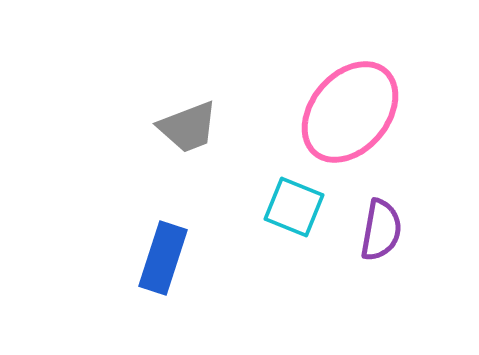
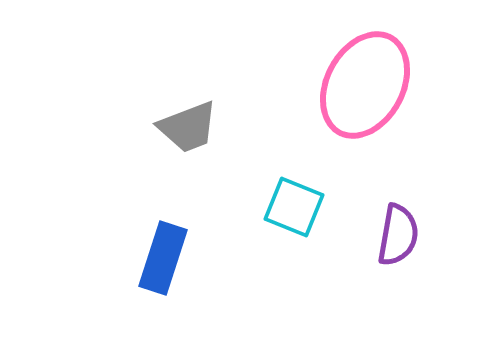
pink ellipse: moved 15 px right, 27 px up; rotated 12 degrees counterclockwise
purple semicircle: moved 17 px right, 5 px down
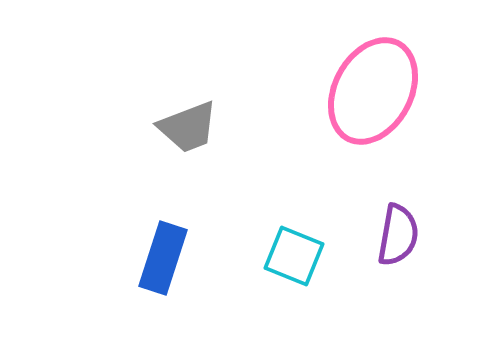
pink ellipse: moved 8 px right, 6 px down
cyan square: moved 49 px down
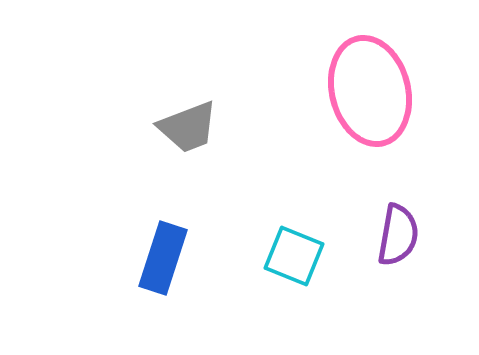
pink ellipse: moved 3 px left; rotated 42 degrees counterclockwise
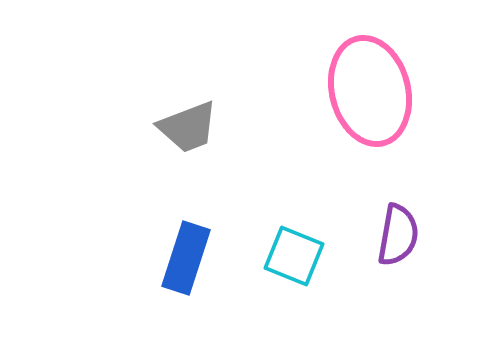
blue rectangle: moved 23 px right
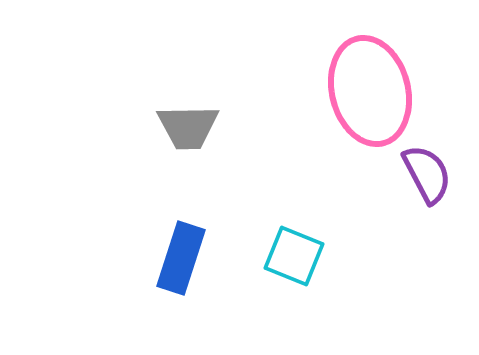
gray trapezoid: rotated 20 degrees clockwise
purple semicircle: moved 29 px right, 61 px up; rotated 38 degrees counterclockwise
blue rectangle: moved 5 px left
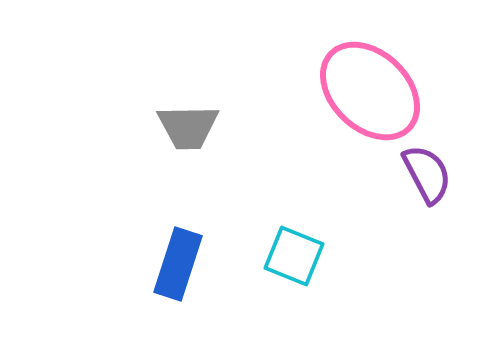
pink ellipse: rotated 32 degrees counterclockwise
blue rectangle: moved 3 px left, 6 px down
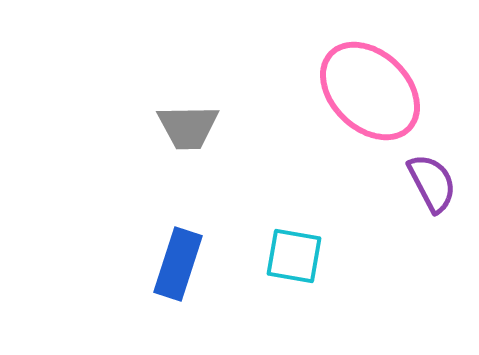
purple semicircle: moved 5 px right, 9 px down
cyan square: rotated 12 degrees counterclockwise
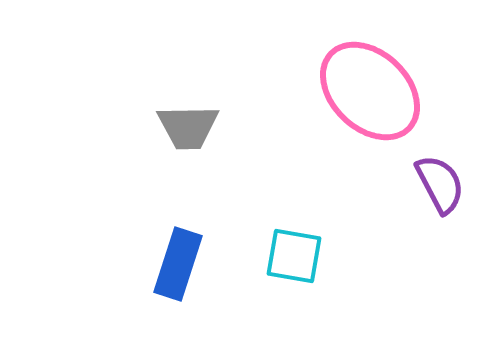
purple semicircle: moved 8 px right, 1 px down
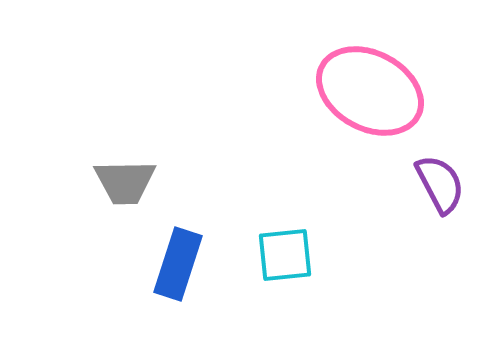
pink ellipse: rotated 16 degrees counterclockwise
gray trapezoid: moved 63 px left, 55 px down
cyan square: moved 9 px left, 1 px up; rotated 16 degrees counterclockwise
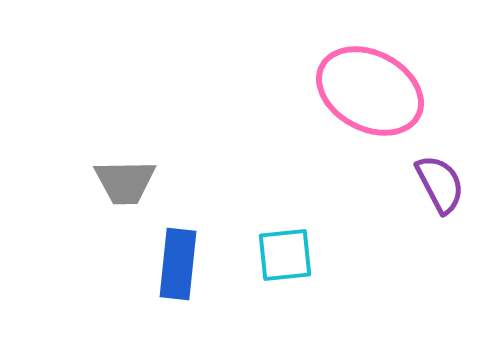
blue rectangle: rotated 12 degrees counterclockwise
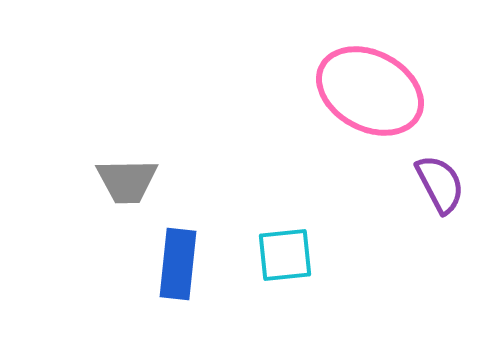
gray trapezoid: moved 2 px right, 1 px up
